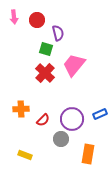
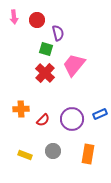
gray circle: moved 8 px left, 12 px down
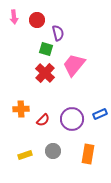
yellow rectangle: rotated 40 degrees counterclockwise
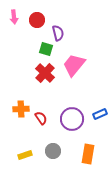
red semicircle: moved 2 px left, 2 px up; rotated 80 degrees counterclockwise
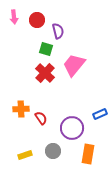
purple semicircle: moved 2 px up
purple circle: moved 9 px down
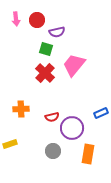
pink arrow: moved 2 px right, 2 px down
purple semicircle: moved 1 px left, 1 px down; rotated 91 degrees clockwise
blue rectangle: moved 1 px right, 1 px up
red semicircle: moved 11 px right, 1 px up; rotated 112 degrees clockwise
yellow rectangle: moved 15 px left, 11 px up
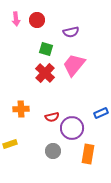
purple semicircle: moved 14 px right
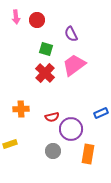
pink arrow: moved 2 px up
purple semicircle: moved 2 px down; rotated 77 degrees clockwise
pink trapezoid: rotated 15 degrees clockwise
purple circle: moved 1 px left, 1 px down
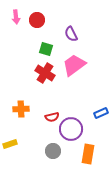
red cross: rotated 12 degrees counterclockwise
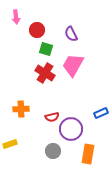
red circle: moved 10 px down
pink trapezoid: moved 1 px left; rotated 25 degrees counterclockwise
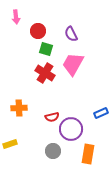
red circle: moved 1 px right, 1 px down
pink trapezoid: moved 1 px up
orange cross: moved 2 px left, 1 px up
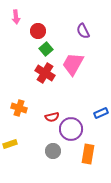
purple semicircle: moved 12 px right, 3 px up
green square: rotated 32 degrees clockwise
orange cross: rotated 21 degrees clockwise
